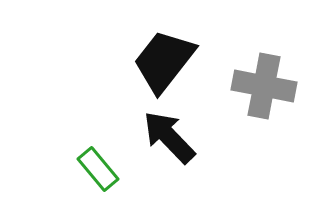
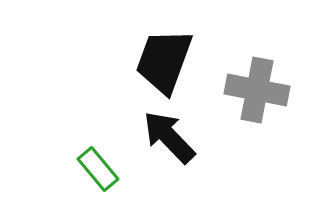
black trapezoid: rotated 18 degrees counterclockwise
gray cross: moved 7 px left, 4 px down
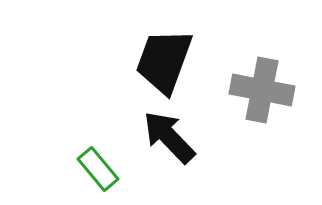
gray cross: moved 5 px right
